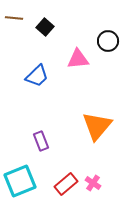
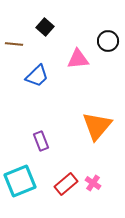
brown line: moved 26 px down
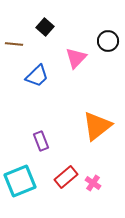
pink triangle: moved 2 px left, 1 px up; rotated 40 degrees counterclockwise
orange triangle: rotated 12 degrees clockwise
red rectangle: moved 7 px up
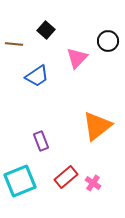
black square: moved 1 px right, 3 px down
pink triangle: moved 1 px right
blue trapezoid: rotated 10 degrees clockwise
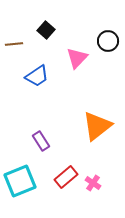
brown line: rotated 12 degrees counterclockwise
purple rectangle: rotated 12 degrees counterclockwise
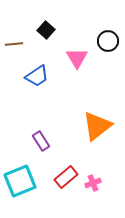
pink triangle: rotated 15 degrees counterclockwise
pink cross: rotated 35 degrees clockwise
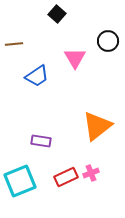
black square: moved 11 px right, 16 px up
pink triangle: moved 2 px left
purple rectangle: rotated 48 degrees counterclockwise
red rectangle: rotated 15 degrees clockwise
pink cross: moved 2 px left, 10 px up
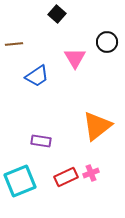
black circle: moved 1 px left, 1 px down
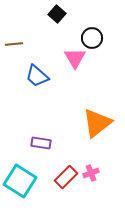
black circle: moved 15 px left, 4 px up
blue trapezoid: rotated 75 degrees clockwise
orange triangle: moved 3 px up
purple rectangle: moved 2 px down
red rectangle: rotated 20 degrees counterclockwise
cyan square: rotated 36 degrees counterclockwise
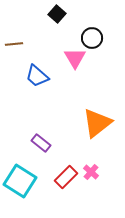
purple rectangle: rotated 30 degrees clockwise
pink cross: moved 1 px up; rotated 28 degrees counterclockwise
